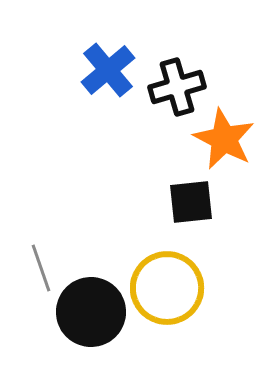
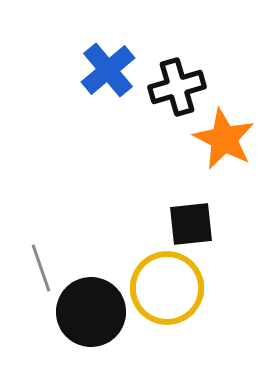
black square: moved 22 px down
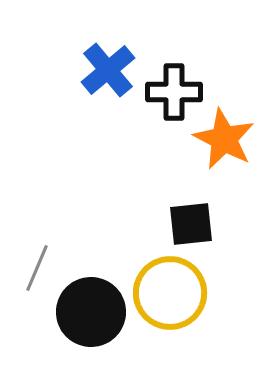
black cross: moved 3 px left, 5 px down; rotated 16 degrees clockwise
gray line: moved 4 px left; rotated 42 degrees clockwise
yellow circle: moved 3 px right, 5 px down
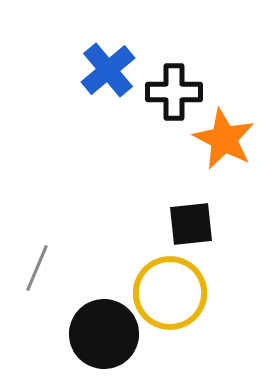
black circle: moved 13 px right, 22 px down
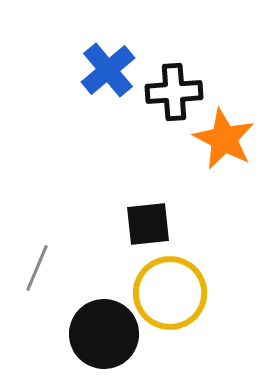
black cross: rotated 4 degrees counterclockwise
black square: moved 43 px left
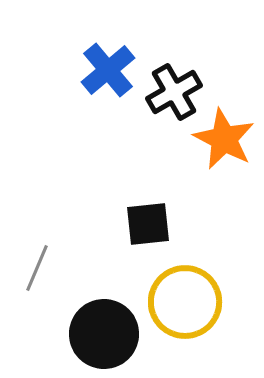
black cross: rotated 26 degrees counterclockwise
yellow circle: moved 15 px right, 9 px down
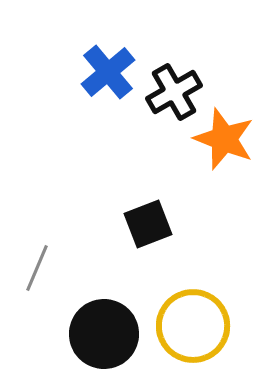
blue cross: moved 2 px down
orange star: rotated 6 degrees counterclockwise
black square: rotated 15 degrees counterclockwise
yellow circle: moved 8 px right, 24 px down
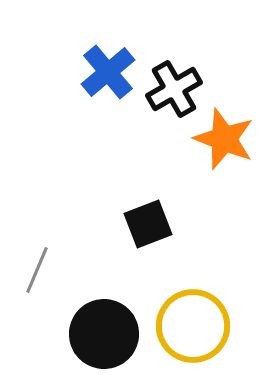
black cross: moved 3 px up
gray line: moved 2 px down
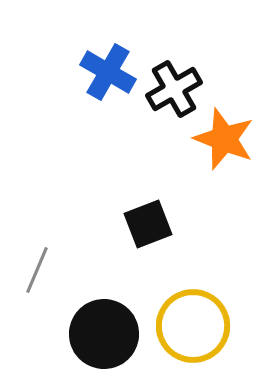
blue cross: rotated 20 degrees counterclockwise
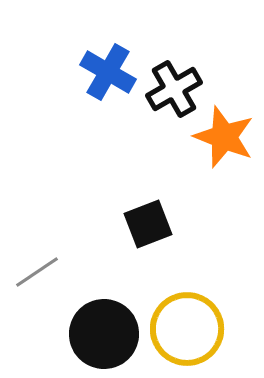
orange star: moved 2 px up
gray line: moved 2 px down; rotated 33 degrees clockwise
yellow circle: moved 6 px left, 3 px down
